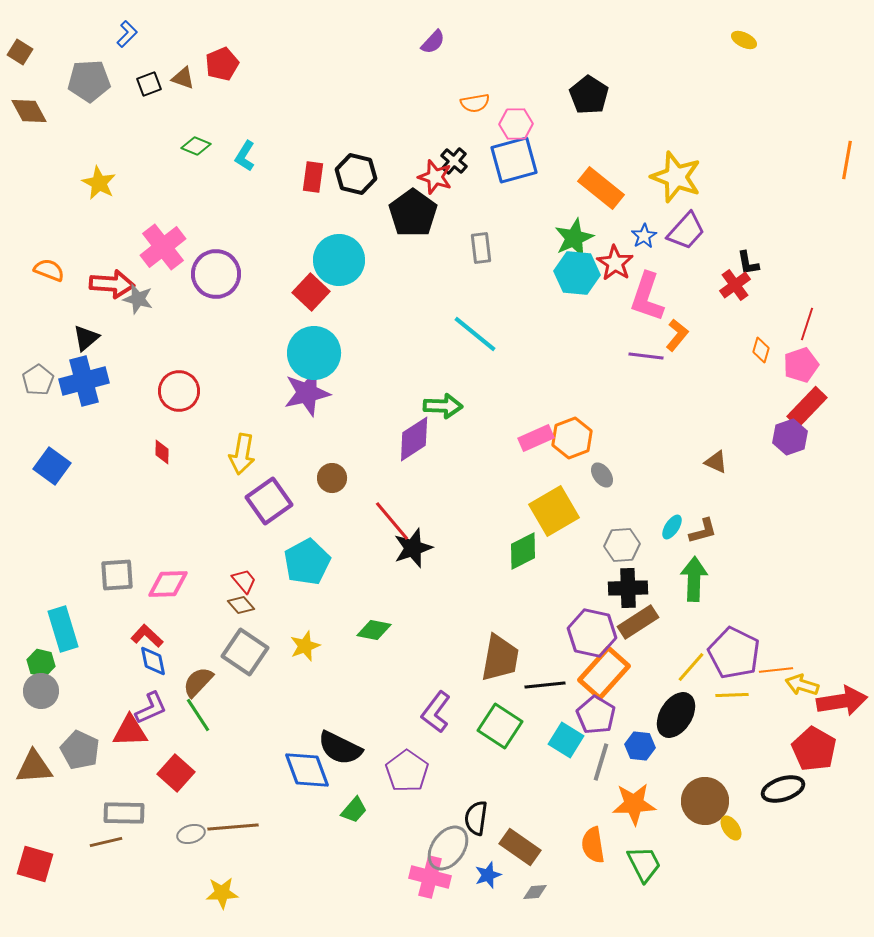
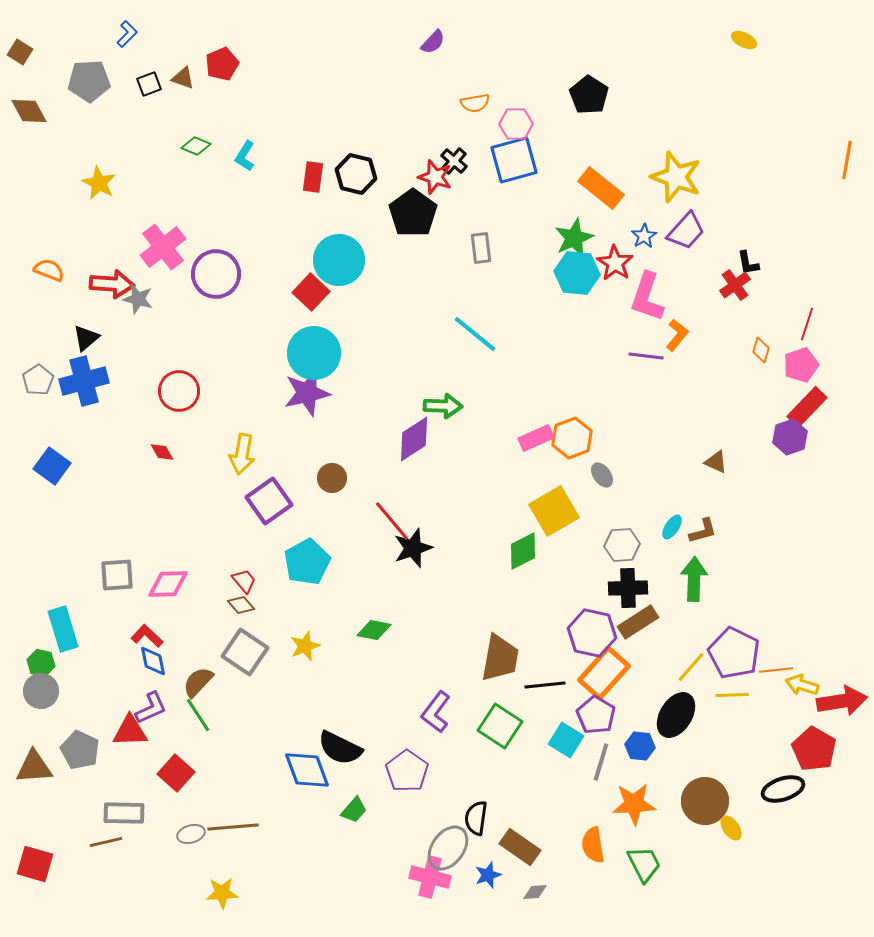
red diamond at (162, 452): rotated 30 degrees counterclockwise
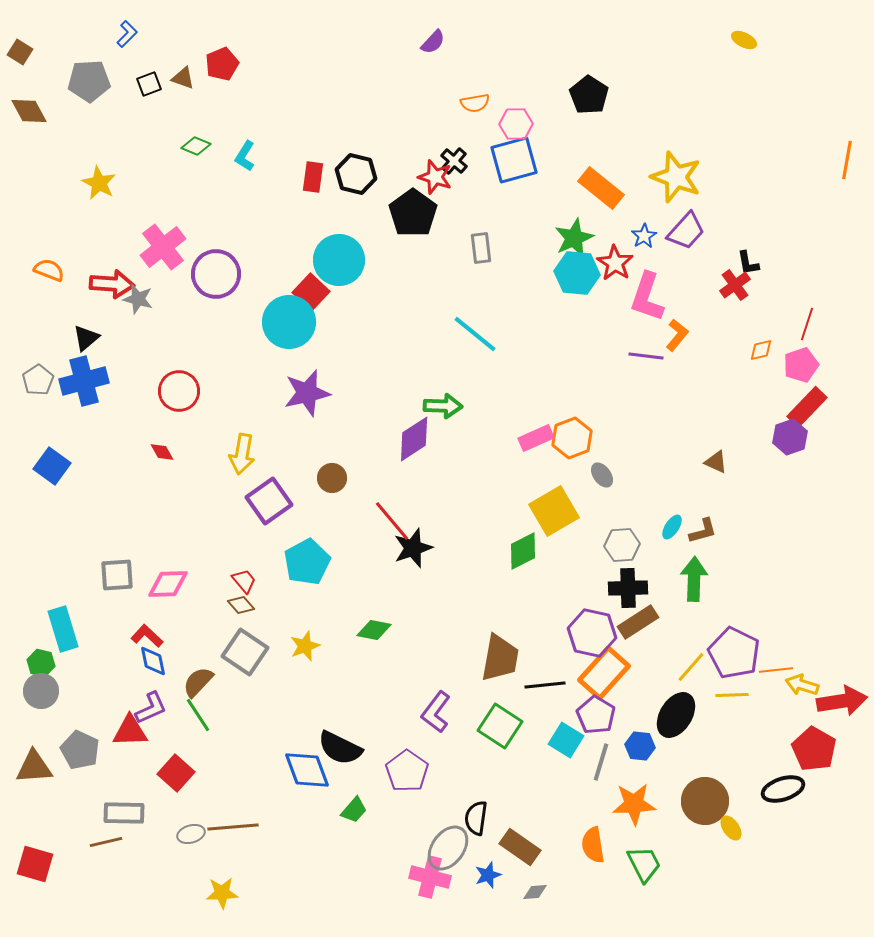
orange diamond at (761, 350): rotated 60 degrees clockwise
cyan circle at (314, 353): moved 25 px left, 31 px up
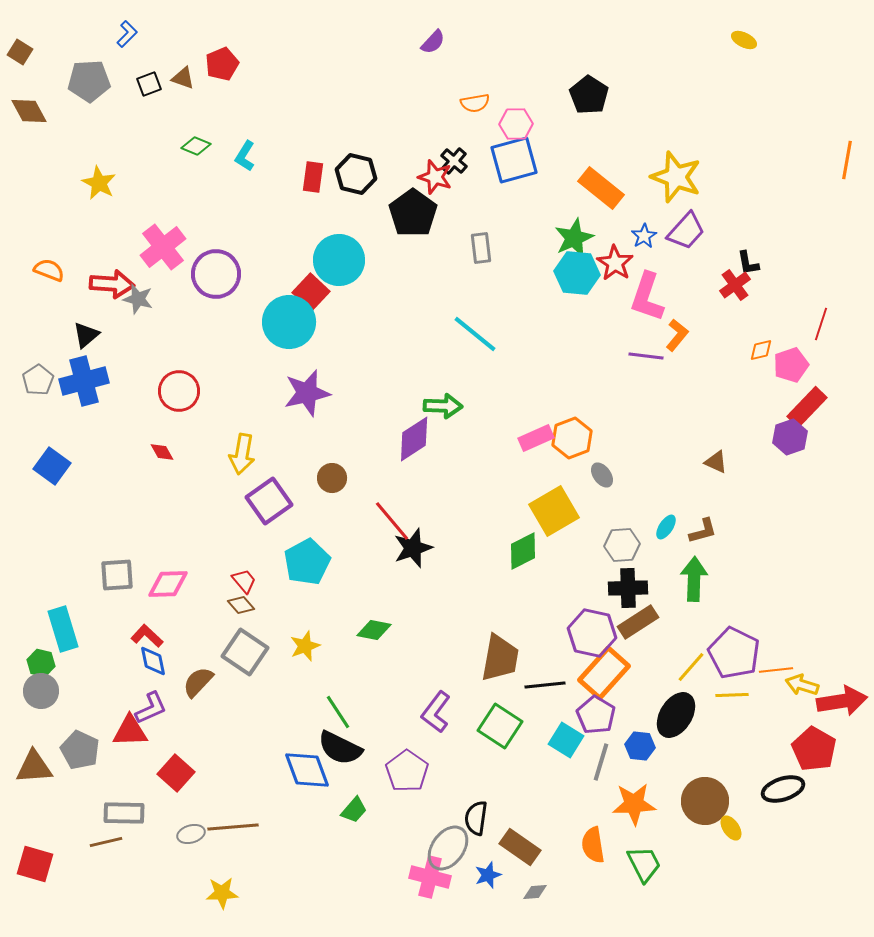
red line at (807, 324): moved 14 px right
black triangle at (86, 338): moved 3 px up
pink pentagon at (801, 365): moved 10 px left
cyan ellipse at (672, 527): moved 6 px left
green line at (198, 715): moved 140 px right, 3 px up
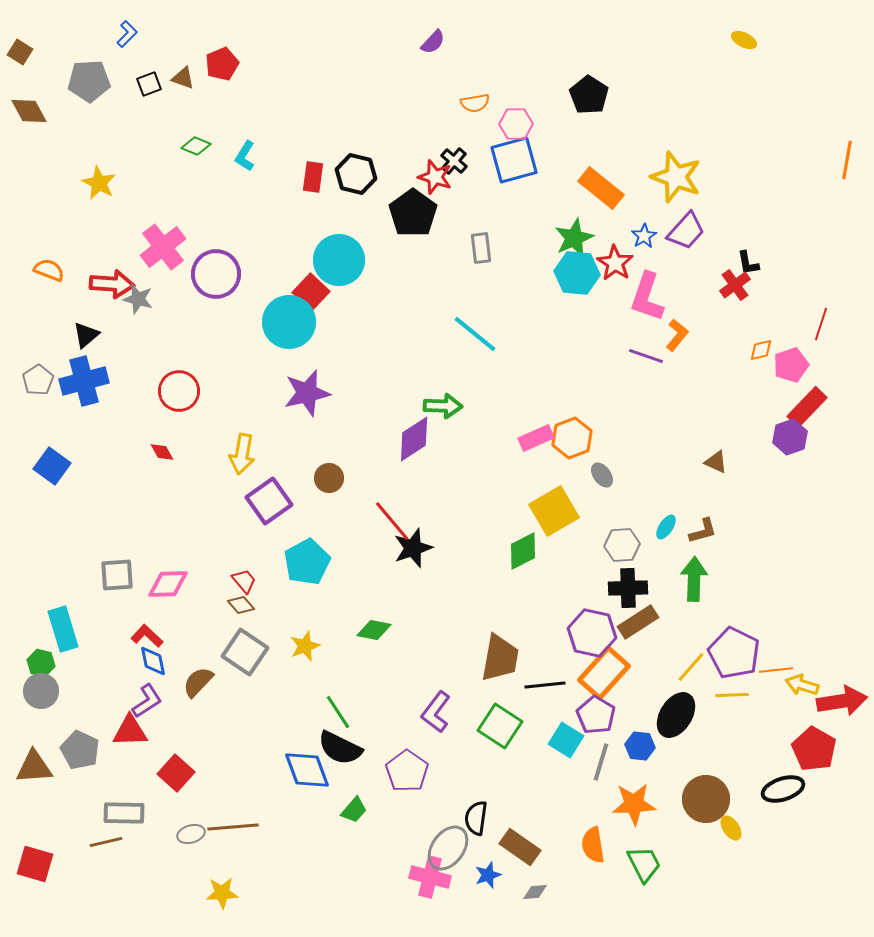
purple line at (646, 356): rotated 12 degrees clockwise
brown circle at (332, 478): moved 3 px left
purple L-shape at (151, 708): moved 4 px left, 7 px up; rotated 9 degrees counterclockwise
brown circle at (705, 801): moved 1 px right, 2 px up
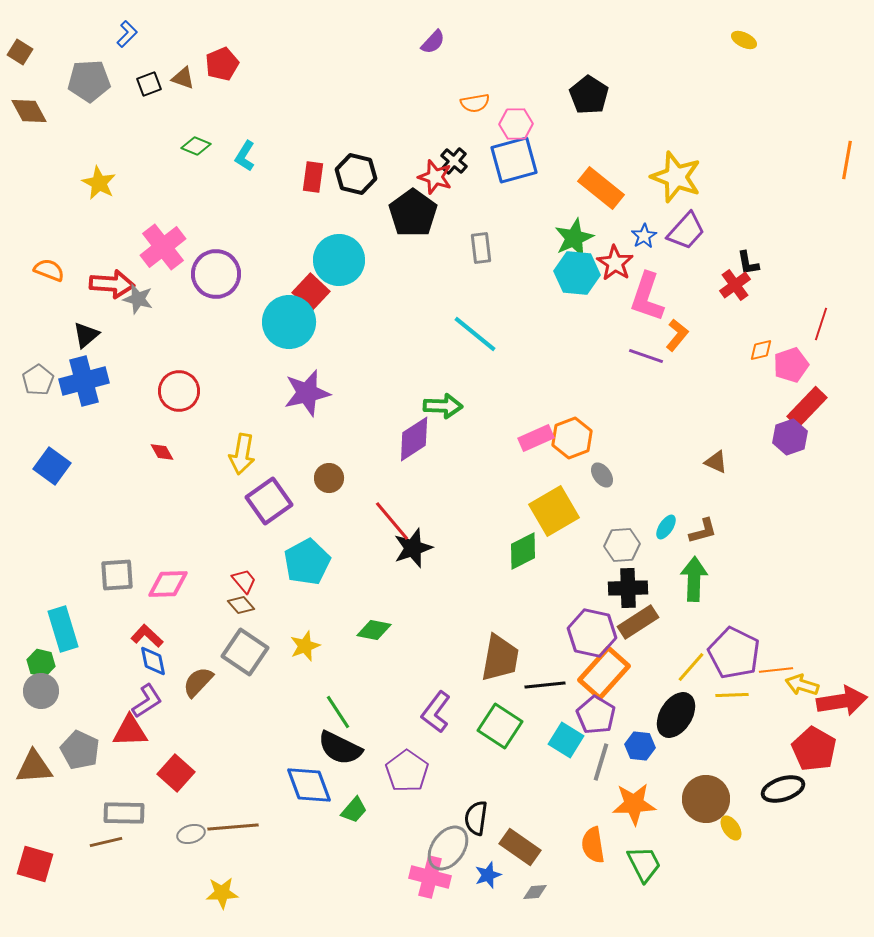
blue diamond at (307, 770): moved 2 px right, 15 px down
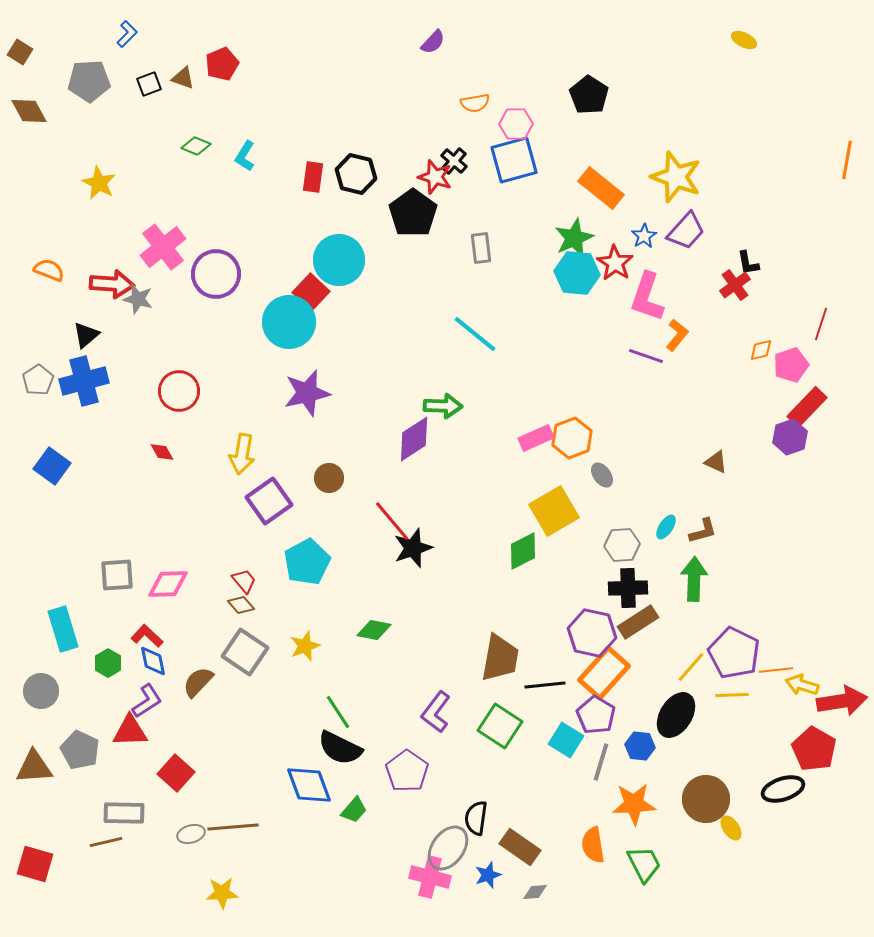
green hexagon at (41, 663): moved 67 px right; rotated 16 degrees clockwise
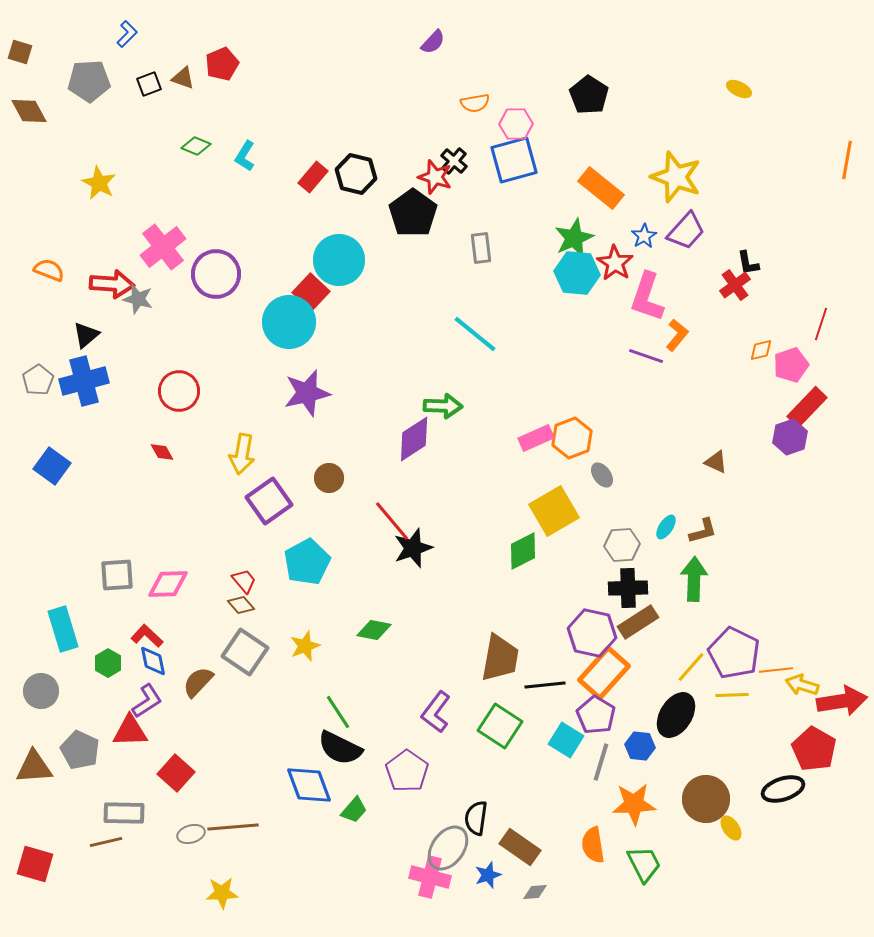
yellow ellipse at (744, 40): moved 5 px left, 49 px down
brown square at (20, 52): rotated 15 degrees counterclockwise
red rectangle at (313, 177): rotated 32 degrees clockwise
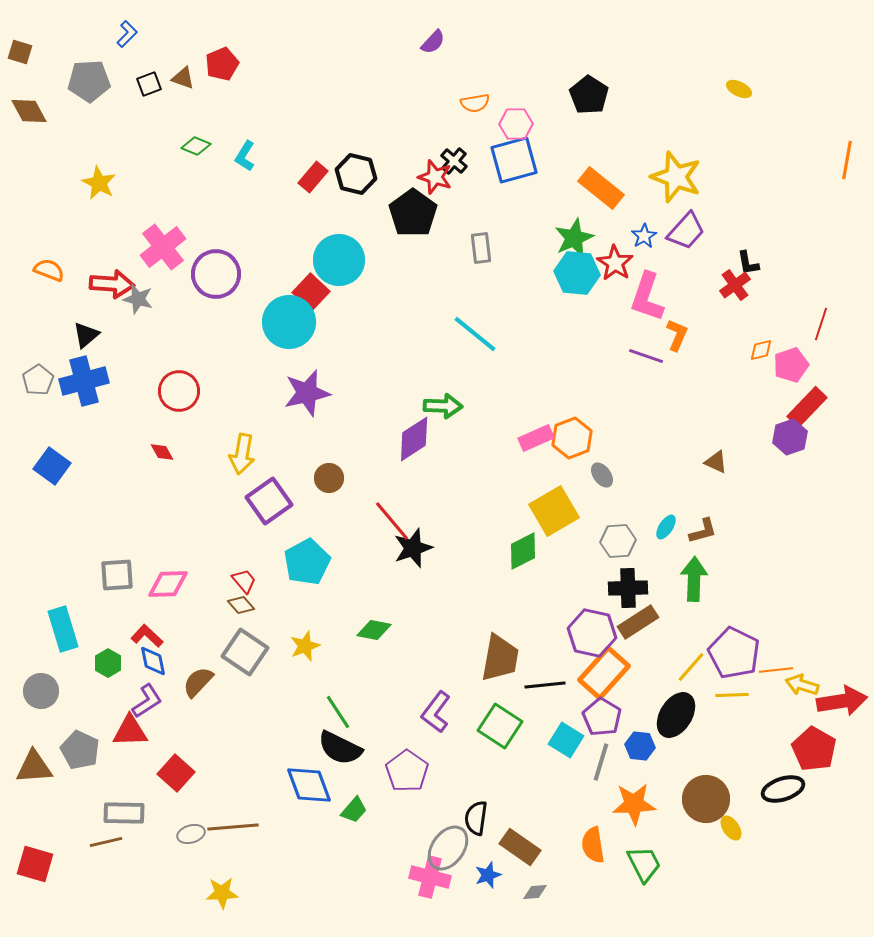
orange L-shape at (677, 335): rotated 16 degrees counterclockwise
gray hexagon at (622, 545): moved 4 px left, 4 px up
purple pentagon at (596, 715): moved 6 px right, 2 px down
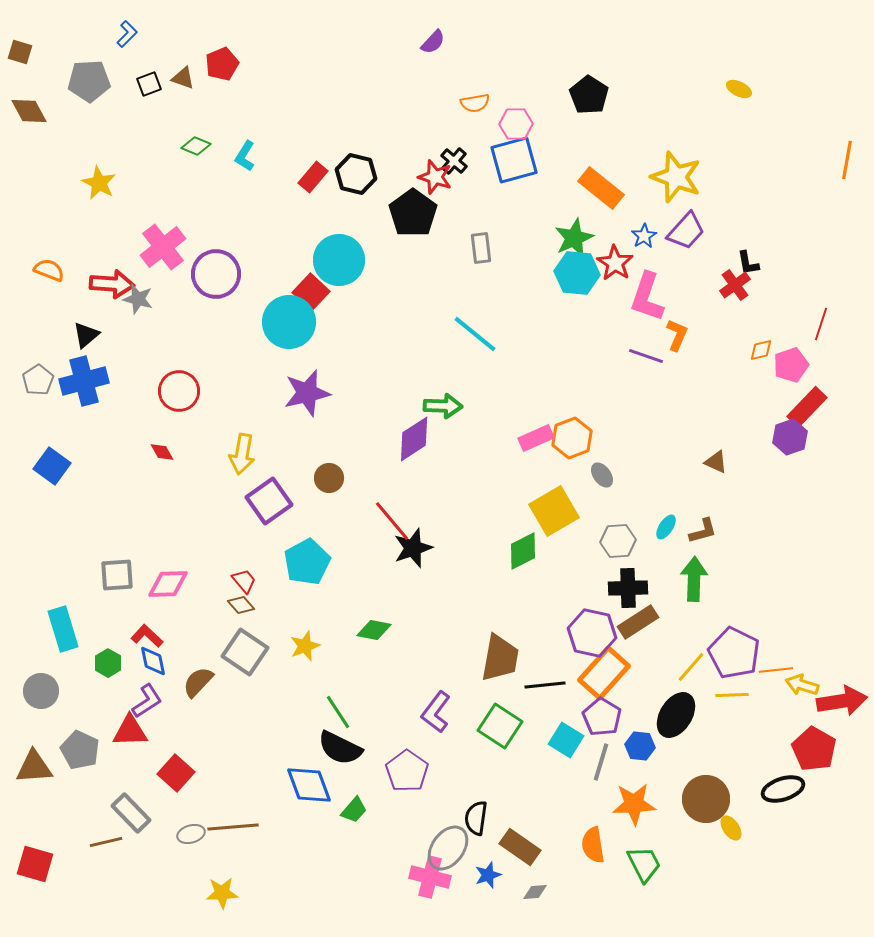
gray rectangle at (124, 813): moved 7 px right; rotated 45 degrees clockwise
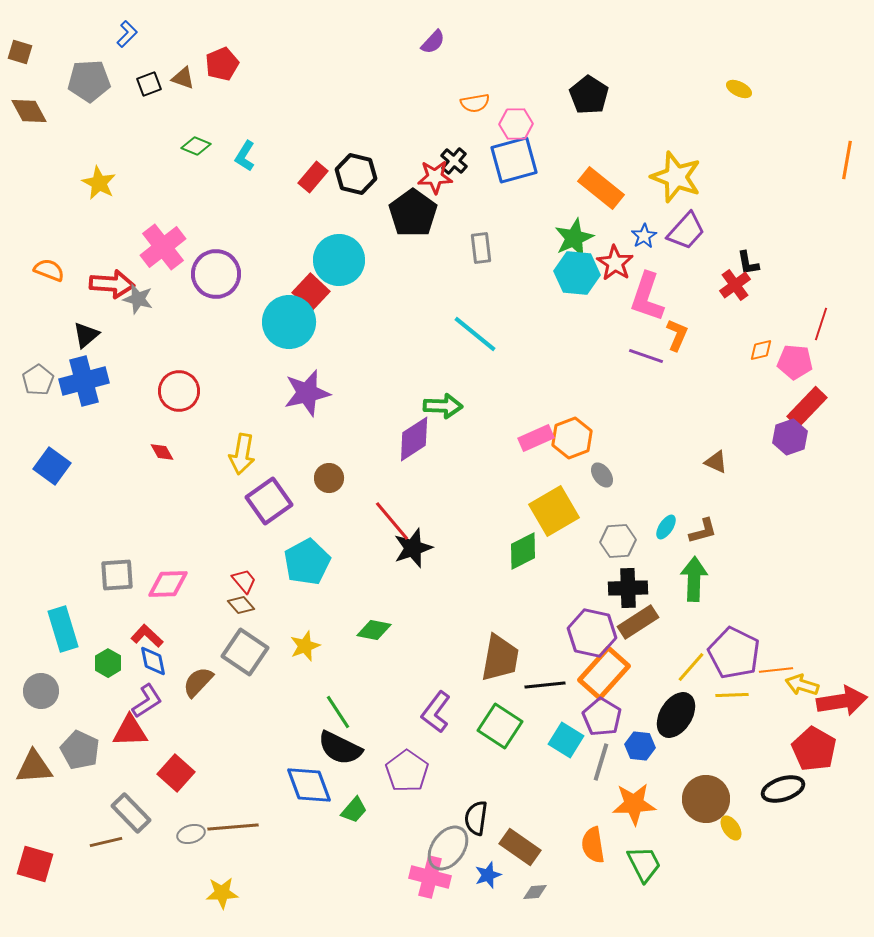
red star at (435, 177): rotated 20 degrees counterclockwise
pink pentagon at (791, 365): moved 4 px right, 3 px up; rotated 24 degrees clockwise
